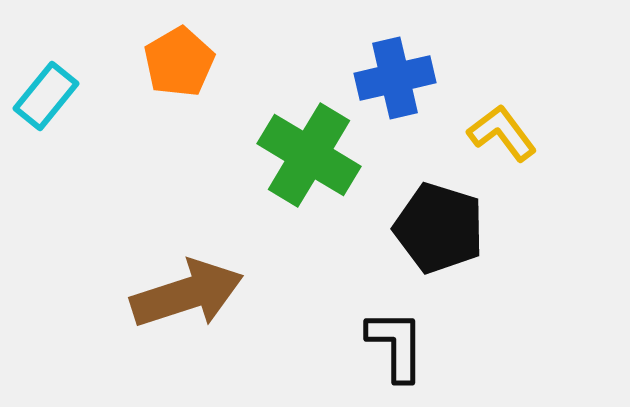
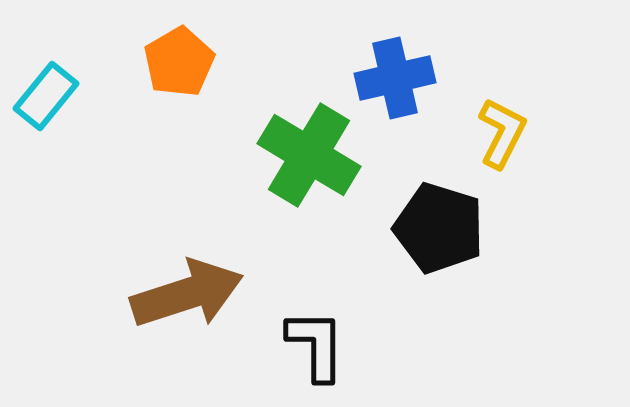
yellow L-shape: rotated 64 degrees clockwise
black L-shape: moved 80 px left
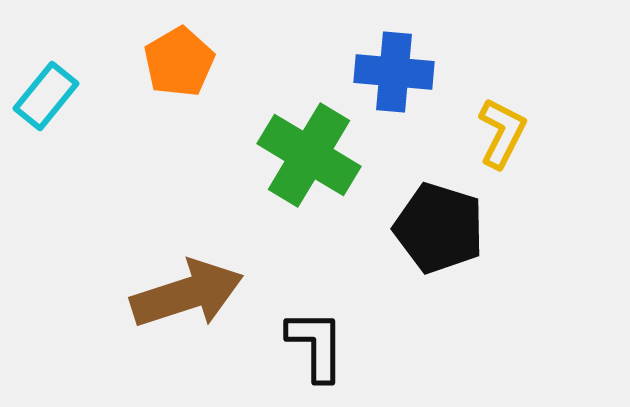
blue cross: moved 1 px left, 6 px up; rotated 18 degrees clockwise
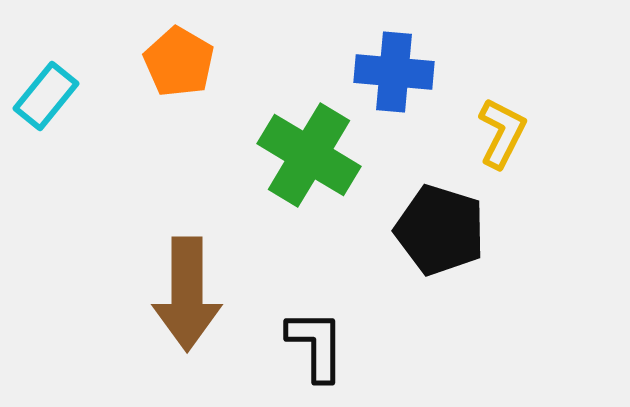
orange pentagon: rotated 12 degrees counterclockwise
black pentagon: moved 1 px right, 2 px down
brown arrow: rotated 108 degrees clockwise
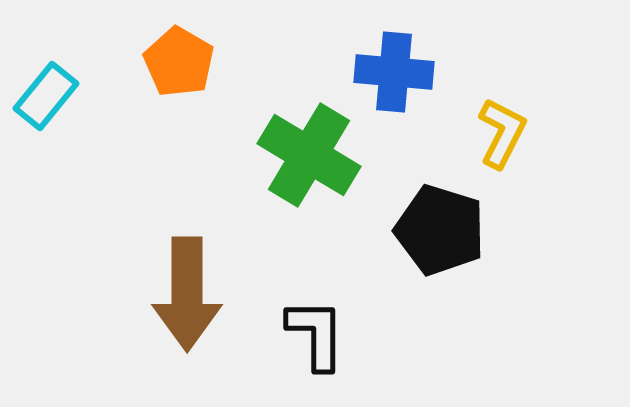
black L-shape: moved 11 px up
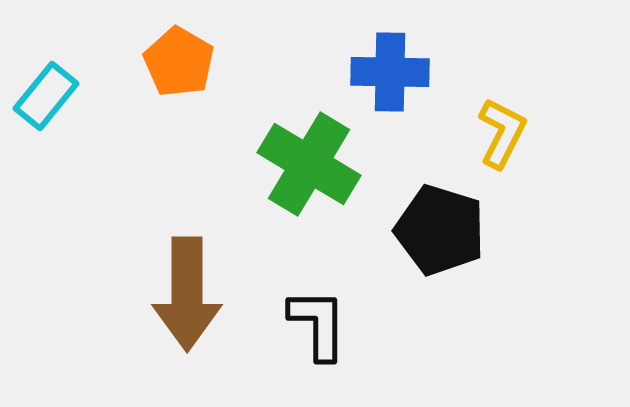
blue cross: moved 4 px left; rotated 4 degrees counterclockwise
green cross: moved 9 px down
black L-shape: moved 2 px right, 10 px up
